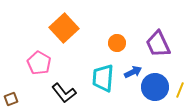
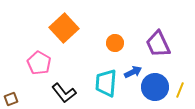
orange circle: moved 2 px left
cyan trapezoid: moved 3 px right, 5 px down
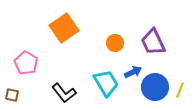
orange square: rotated 8 degrees clockwise
purple trapezoid: moved 5 px left, 2 px up
pink pentagon: moved 13 px left
cyan trapezoid: rotated 144 degrees clockwise
brown square: moved 1 px right, 4 px up; rotated 32 degrees clockwise
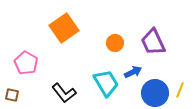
blue circle: moved 6 px down
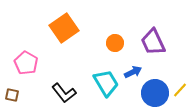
yellow line: rotated 21 degrees clockwise
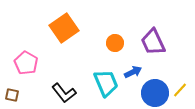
cyan trapezoid: rotated 8 degrees clockwise
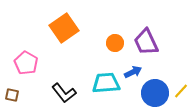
purple trapezoid: moved 7 px left
cyan trapezoid: rotated 72 degrees counterclockwise
yellow line: moved 1 px right, 1 px down
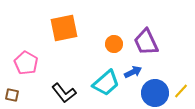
orange square: rotated 24 degrees clockwise
orange circle: moved 1 px left, 1 px down
cyan trapezoid: rotated 144 degrees clockwise
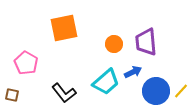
purple trapezoid: rotated 20 degrees clockwise
cyan trapezoid: moved 1 px up
blue circle: moved 1 px right, 2 px up
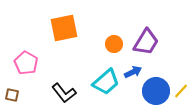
purple trapezoid: rotated 144 degrees counterclockwise
